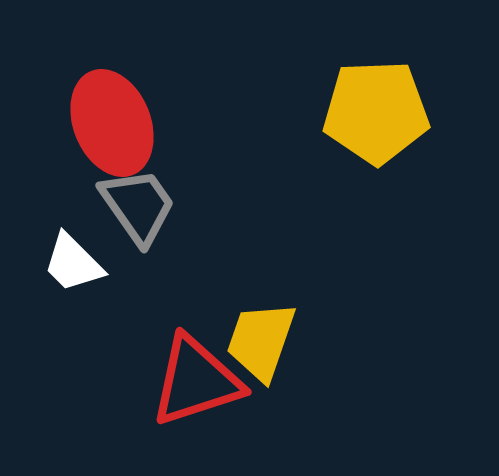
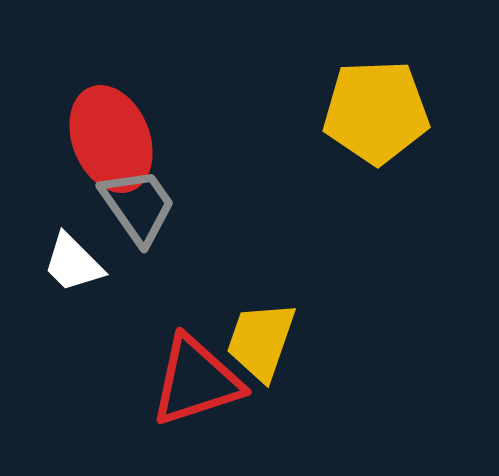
red ellipse: moved 1 px left, 16 px down
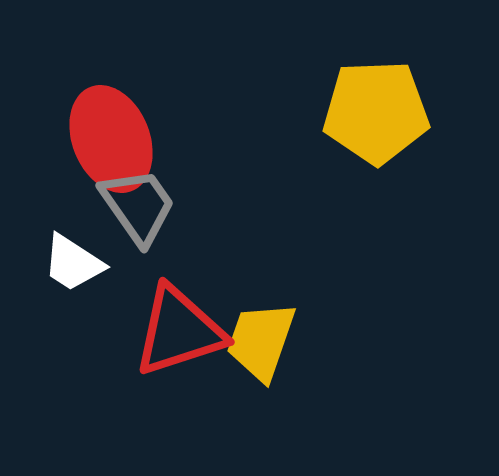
white trapezoid: rotated 12 degrees counterclockwise
red triangle: moved 17 px left, 50 px up
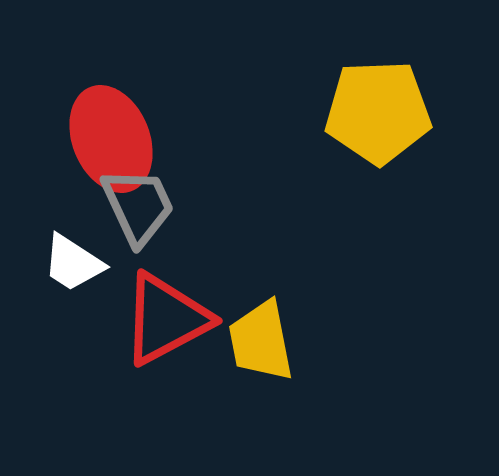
yellow pentagon: moved 2 px right
gray trapezoid: rotated 10 degrees clockwise
red triangle: moved 13 px left, 12 px up; rotated 10 degrees counterclockwise
yellow trapezoid: rotated 30 degrees counterclockwise
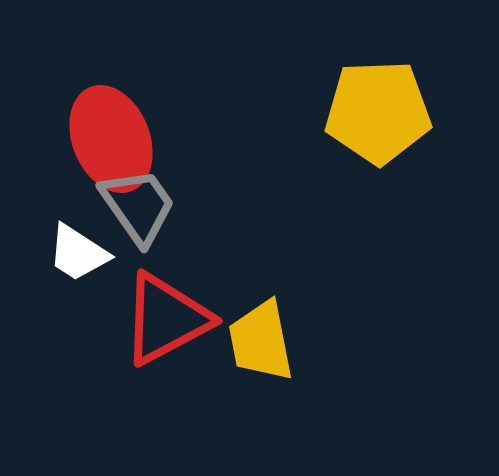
gray trapezoid: rotated 10 degrees counterclockwise
white trapezoid: moved 5 px right, 10 px up
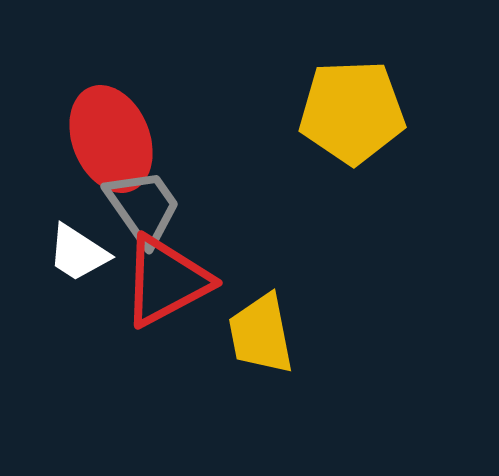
yellow pentagon: moved 26 px left
gray trapezoid: moved 5 px right, 1 px down
red triangle: moved 38 px up
yellow trapezoid: moved 7 px up
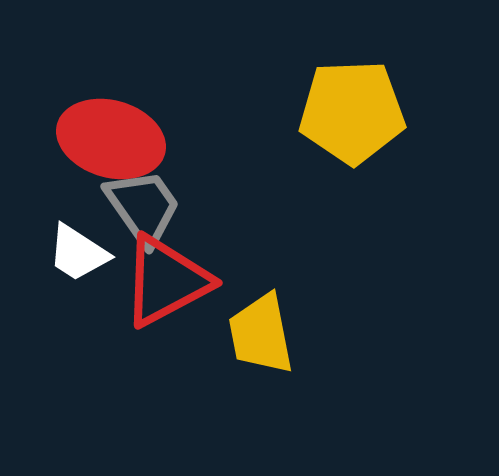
red ellipse: rotated 52 degrees counterclockwise
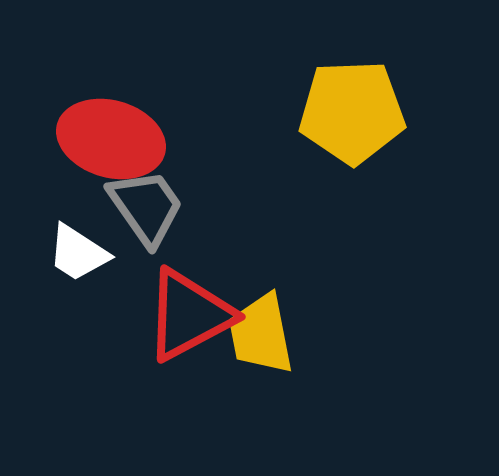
gray trapezoid: moved 3 px right
red triangle: moved 23 px right, 34 px down
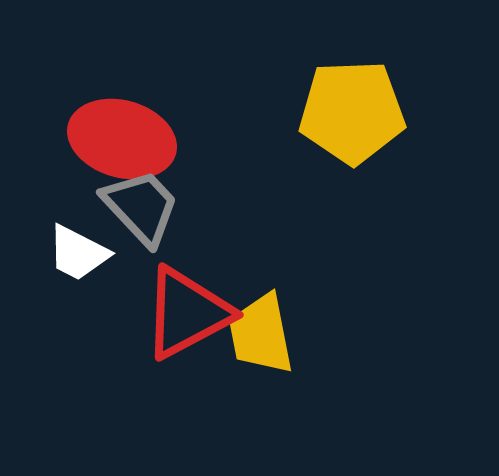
red ellipse: moved 11 px right
gray trapezoid: moved 5 px left; rotated 8 degrees counterclockwise
white trapezoid: rotated 6 degrees counterclockwise
red triangle: moved 2 px left, 2 px up
